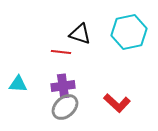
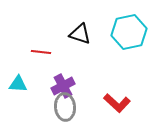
red line: moved 20 px left
purple cross: rotated 20 degrees counterclockwise
gray ellipse: rotated 52 degrees counterclockwise
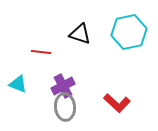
cyan triangle: rotated 18 degrees clockwise
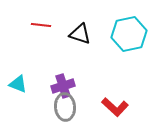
cyan hexagon: moved 2 px down
red line: moved 27 px up
purple cross: rotated 10 degrees clockwise
red L-shape: moved 2 px left, 4 px down
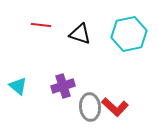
cyan triangle: moved 2 px down; rotated 18 degrees clockwise
gray ellipse: moved 25 px right
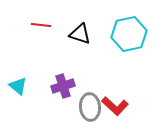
red L-shape: moved 1 px up
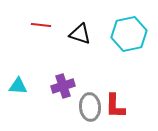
cyan triangle: rotated 36 degrees counterclockwise
red L-shape: rotated 48 degrees clockwise
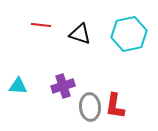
red L-shape: rotated 8 degrees clockwise
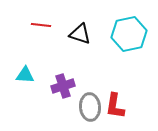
cyan triangle: moved 7 px right, 11 px up
